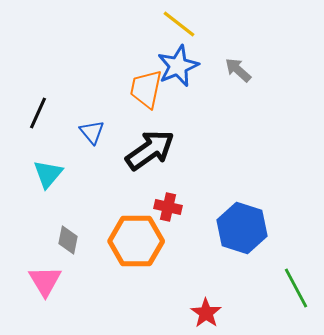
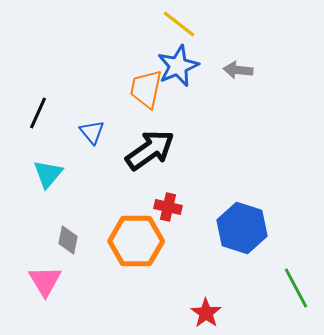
gray arrow: rotated 36 degrees counterclockwise
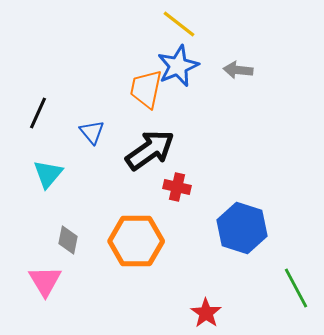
red cross: moved 9 px right, 20 px up
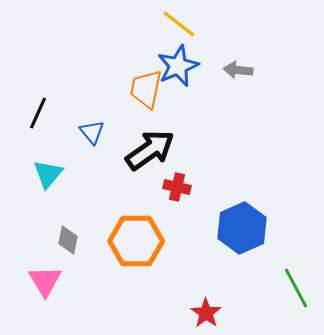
blue hexagon: rotated 18 degrees clockwise
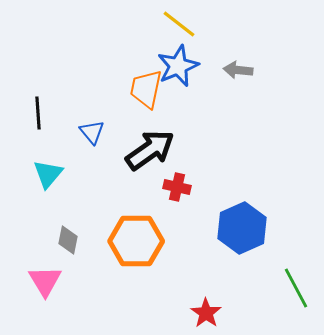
black line: rotated 28 degrees counterclockwise
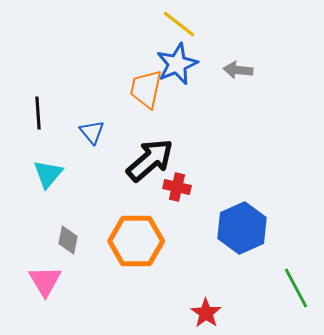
blue star: moved 1 px left, 2 px up
black arrow: moved 10 px down; rotated 6 degrees counterclockwise
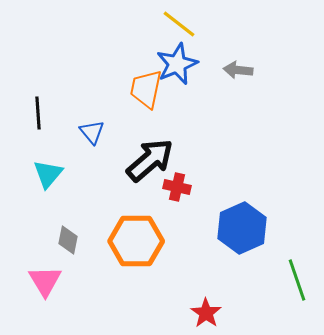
green line: moved 1 px right, 8 px up; rotated 9 degrees clockwise
